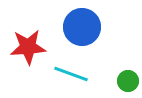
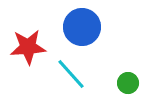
cyan line: rotated 28 degrees clockwise
green circle: moved 2 px down
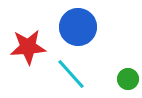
blue circle: moved 4 px left
green circle: moved 4 px up
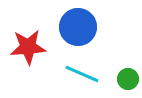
cyan line: moved 11 px right; rotated 24 degrees counterclockwise
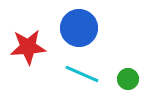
blue circle: moved 1 px right, 1 px down
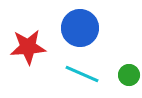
blue circle: moved 1 px right
green circle: moved 1 px right, 4 px up
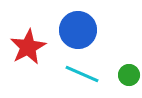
blue circle: moved 2 px left, 2 px down
red star: rotated 24 degrees counterclockwise
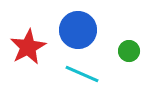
green circle: moved 24 px up
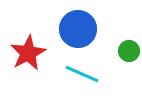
blue circle: moved 1 px up
red star: moved 6 px down
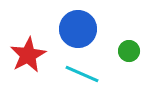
red star: moved 2 px down
